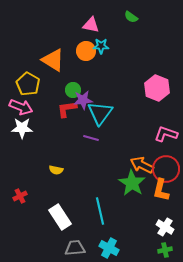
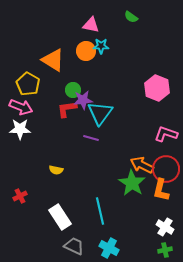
white star: moved 2 px left, 1 px down
gray trapezoid: moved 1 px left, 2 px up; rotated 30 degrees clockwise
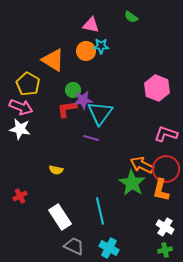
white star: rotated 10 degrees clockwise
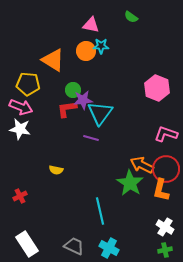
yellow pentagon: rotated 25 degrees counterclockwise
green star: moved 2 px left
white rectangle: moved 33 px left, 27 px down
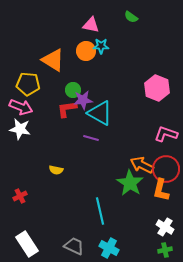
cyan triangle: rotated 36 degrees counterclockwise
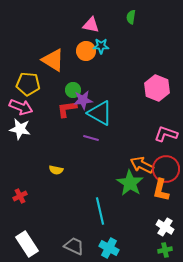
green semicircle: rotated 64 degrees clockwise
